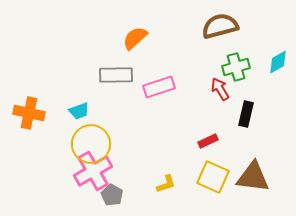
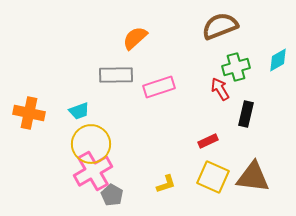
brown semicircle: rotated 6 degrees counterclockwise
cyan diamond: moved 2 px up
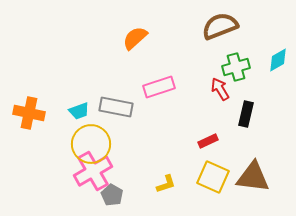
gray rectangle: moved 32 px down; rotated 12 degrees clockwise
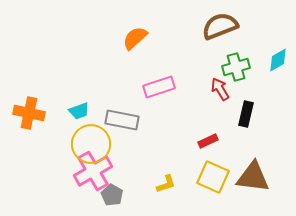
gray rectangle: moved 6 px right, 13 px down
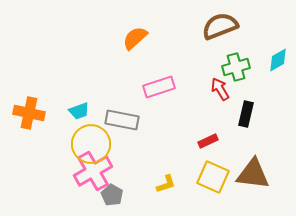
brown triangle: moved 3 px up
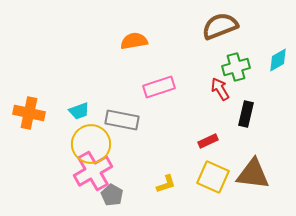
orange semicircle: moved 1 px left, 3 px down; rotated 32 degrees clockwise
